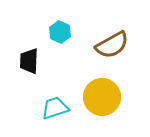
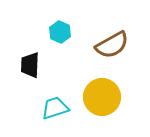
black trapezoid: moved 1 px right, 4 px down
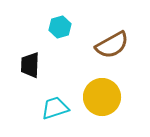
cyan hexagon: moved 5 px up; rotated 20 degrees clockwise
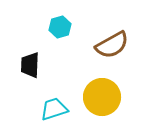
cyan trapezoid: moved 1 px left, 1 px down
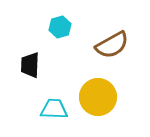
yellow circle: moved 4 px left
cyan trapezoid: rotated 20 degrees clockwise
